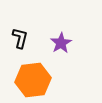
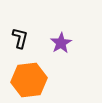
orange hexagon: moved 4 px left
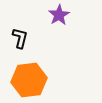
purple star: moved 2 px left, 28 px up
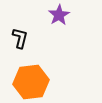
orange hexagon: moved 2 px right, 2 px down
